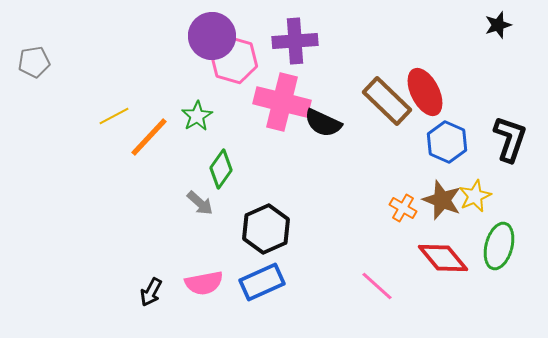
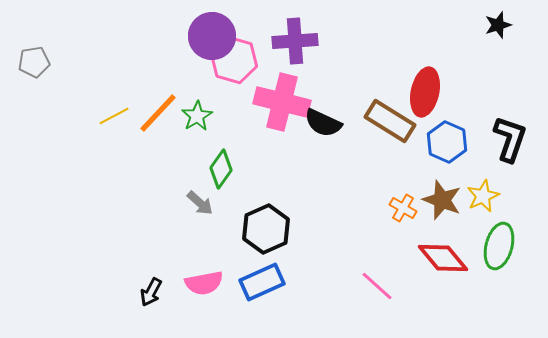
red ellipse: rotated 39 degrees clockwise
brown rectangle: moved 3 px right, 20 px down; rotated 12 degrees counterclockwise
orange line: moved 9 px right, 24 px up
yellow star: moved 8 px right
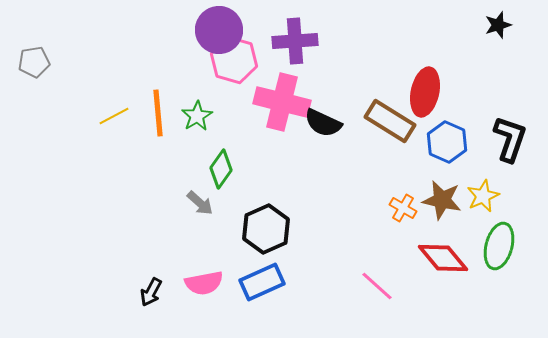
purple circle: moved 7 px right, 6 px up
orange line: rotated 48 degrees counterclockwise
brown star: rotated 9 degrees counterclockwise
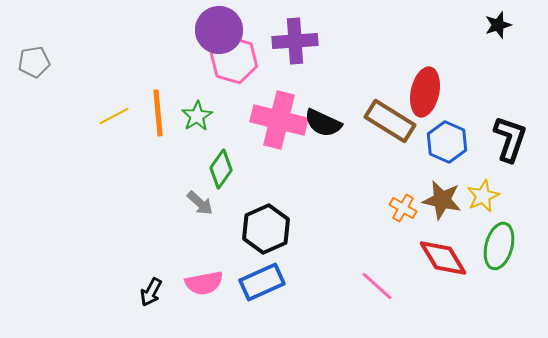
pink cross: moved 3 px left, 18 px down
red diamond: rotated 9 degrees clockwise
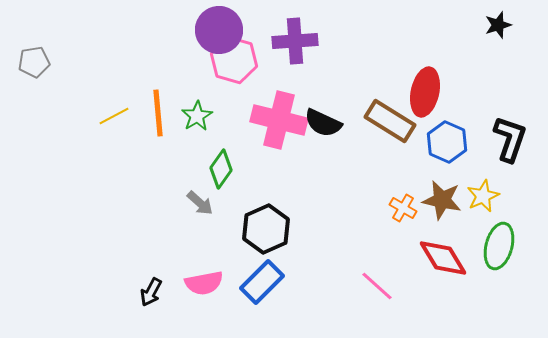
blue rectangle: rotated 21 degrees counterclockwise
